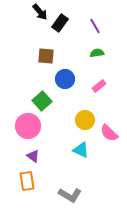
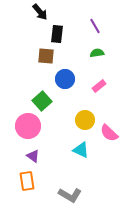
black rectangle: moved 3 px left, 11 px down; rotated 30 degrees counterclockwise
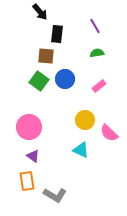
green square: moved 3 px left, 20 px up; rotated 12 degrees counterclockwise
pink circle: moved 1 px right, 1 px down
gray L-shape: moved 15 px left
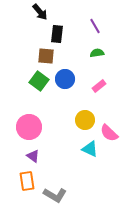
cyan triangle: moved 9 px right, 1 px up
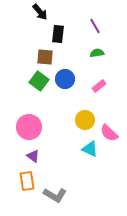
black rectangle: moved 1 px right
brown square: moved 1 px left, 1 px down
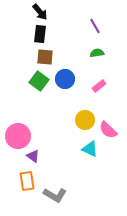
black rectangle: moved 18 px left
pink circle: moved 11 px left, 9 px down
pink semicircle: moved 1 px left, 3 px up
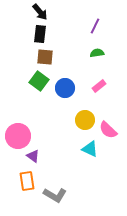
purple line: rotated 56 degrees clockwise
blue circle: moved 9 px down
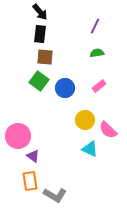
orange rectangle: moved 3 px right
